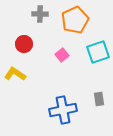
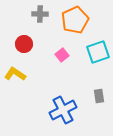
gray rectangle: moved 3 px up
blue cross: rotated 16 degrees counterclockwise
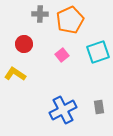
orange pentagon: moved 5 px left
gray rectangle: moved 11 px down
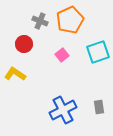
gray cross: moved 7 px down; rotated 21 degrees clockwise
